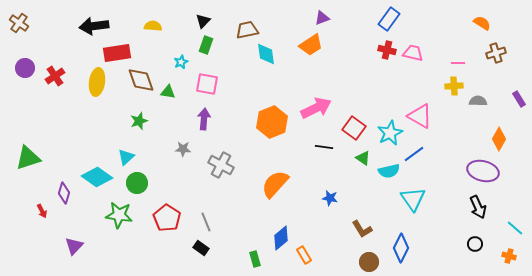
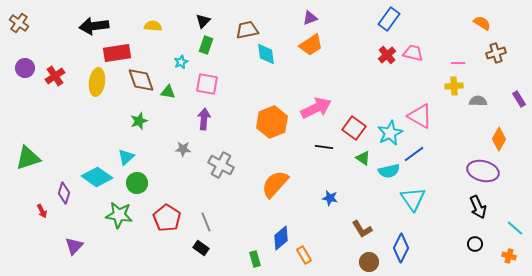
purple triangle at (322, 18): moved 12 px left
red cross at (387, 50): moved 5 px down; rotated 36 degrees clockwise
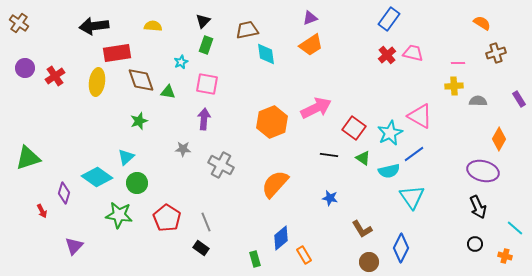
black line at (324, 147): moved 5 px right, 8 px down
cyan triangle at (413, 199): moved 1 px left, 2 px up
orange cross at (509, 256): moved 4 px left
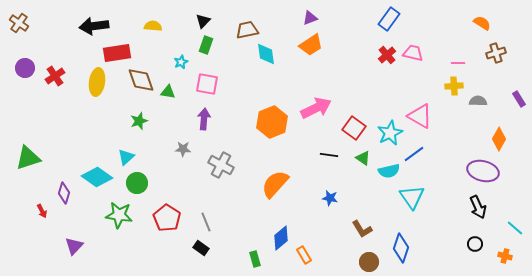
blue diamond at (401, 248): rotated 8 degrees counterclockwise
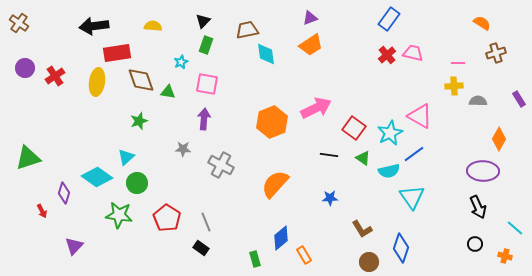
purple ellipse at (483, 171): rotated 12 degrees counterclockwise
blue star at (330, 198): rotated 14 degrees counterclockwise
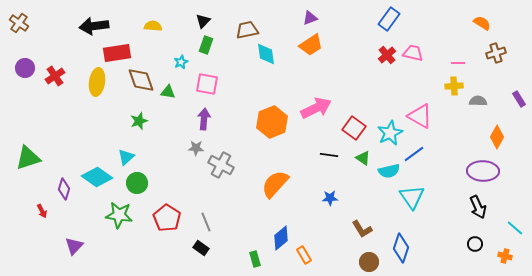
orange diamond at (499, 139): moved 2 px left, 2 px up
gray star at (183, 149): moved 13 px right, 1 px up
purple diamond at (64, 193): moved 4 px up
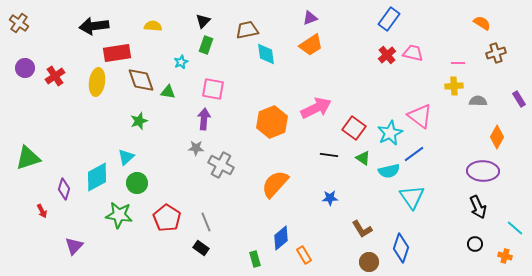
pink square at (207, 84): moved 6 px right, 5 px down
pink triangle at (420, 116): rotated 8 degrees clockwise
cyan diamond at (97, 177): rotated 64 degrees counterclockwise
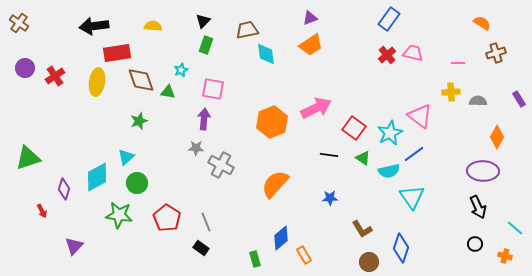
cyan star at (181, 62): moved 8 px down
yellow cross at (454, 86): moved 3 px left, 6 px down
